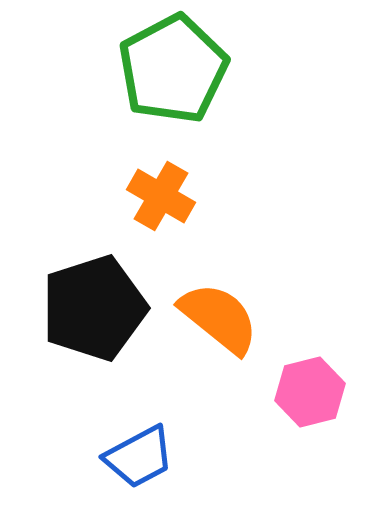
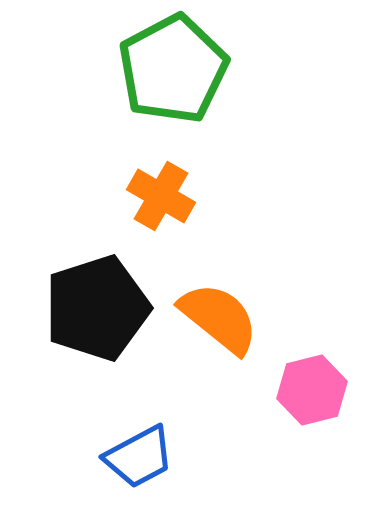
black pentagon: moved 3 px right
pink hexagon: moved 2 px right, 2 px up
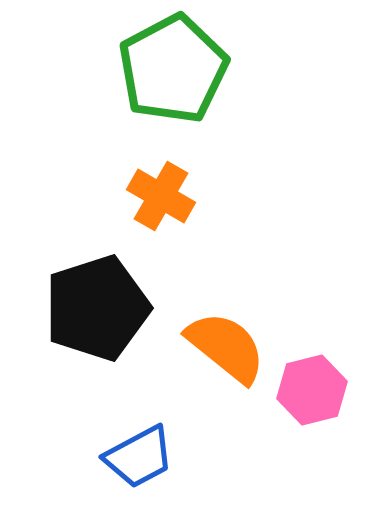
orange semicircle: moved 7 px right, 29 px down
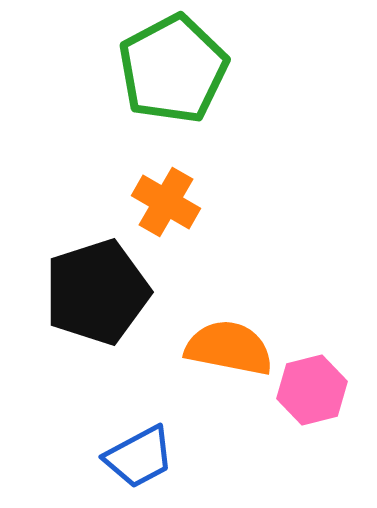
orange cross: moved 5 px right, 6 px down
black pentagon: moved 16 px up
orange semicircle: moved 3 px right, 1 px down; rotated 28 degrees counterclockwise
